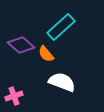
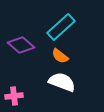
orange semicircle: moved 14 px right, 2 px down; rotated 12 degrees counterclockwise
pink cross: rotated 12 degrees clockwise
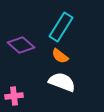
cyan rectangle: rotated 16 degrees counterclockwise
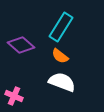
pink cross: rotated 30 degrees clockwise
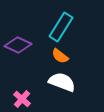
purple diamond: moved 3 px left; rotated 16 degrees counterclockwise
pink cross: moved 8 px right, 3 px down; rotated 18 degrees clockwise
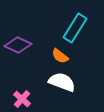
cyan rectangle: moved 14 px right, 1 px down
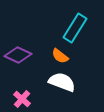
purple diamond: moved 10 px down
